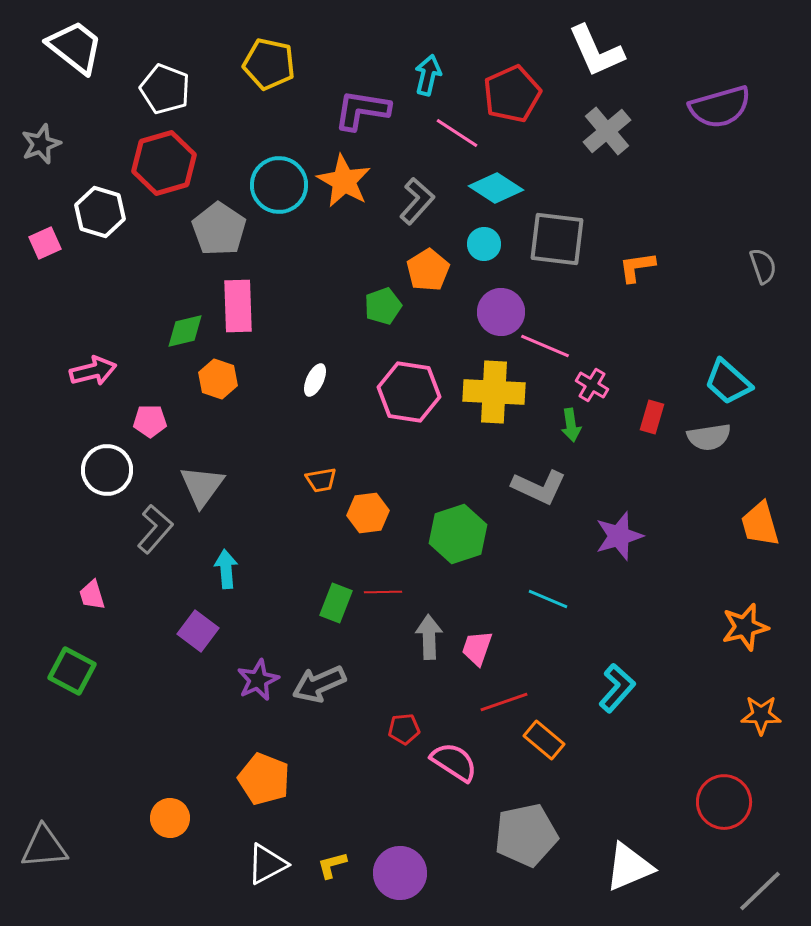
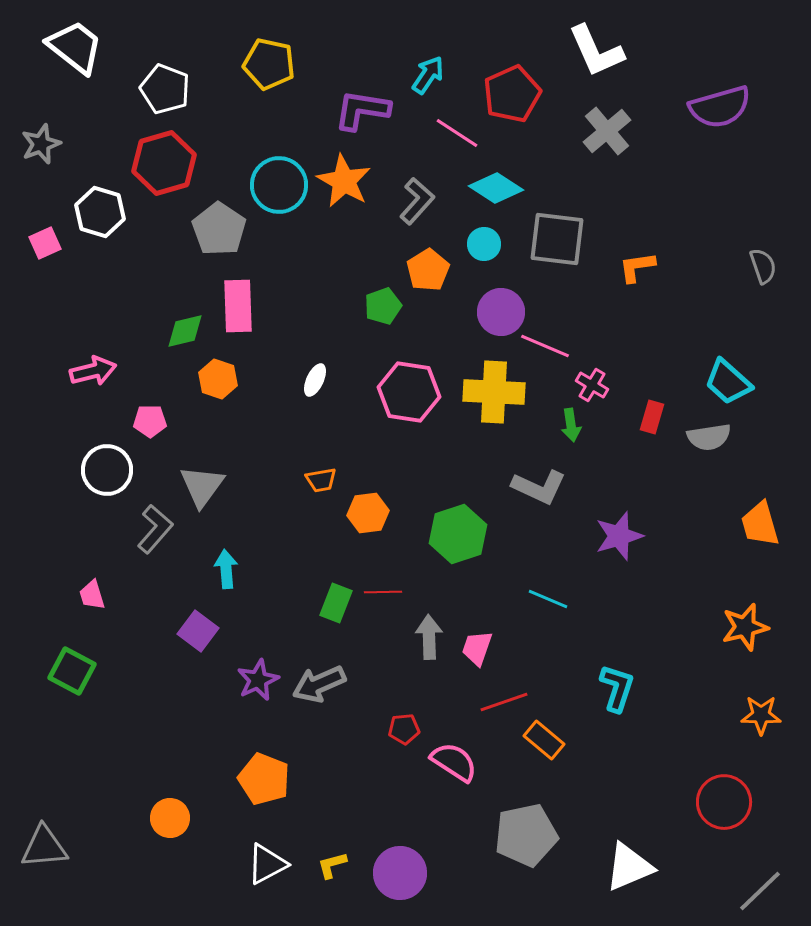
cyan arrow at (428, 75): rotated 21 degrees clockwise
cyan L-shape at (617, 688): rotated 24 degrees counterclockwise
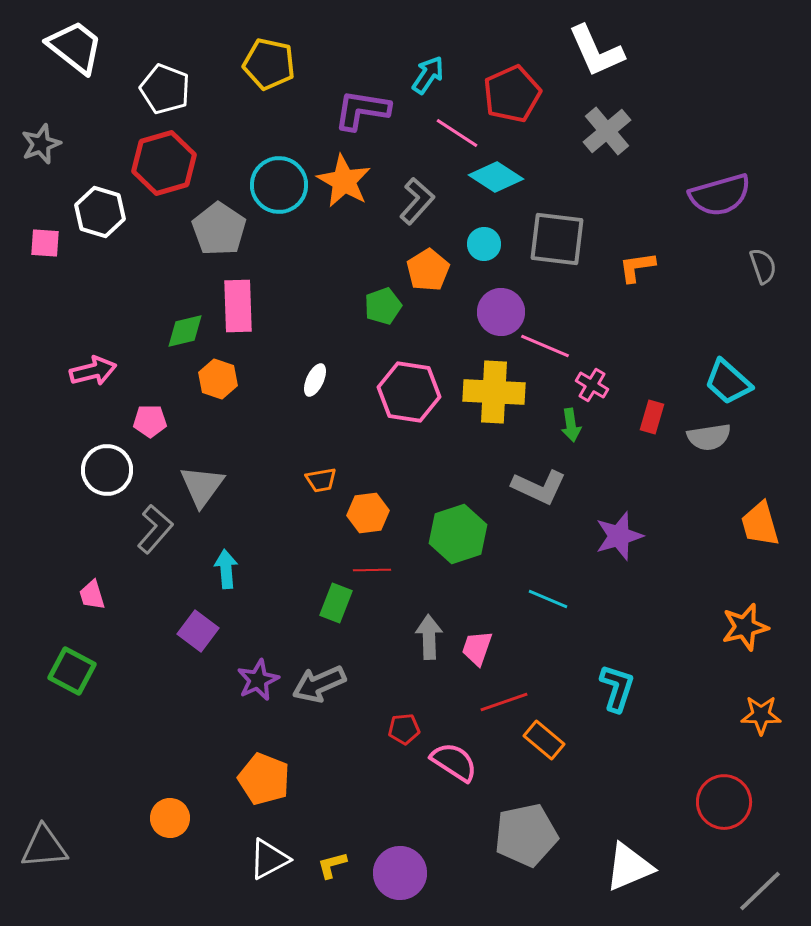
purple semicircle at (720, 107): moved 88 px down
cyan diamond at (496, 188): moved 11 px up
pink square at (45, 243): rotated 28 degrees clockwise
red line at (383, 592): moved 11 px left, 22 px up
white triangle at (267, 864): moved 2 px right, 5 px up
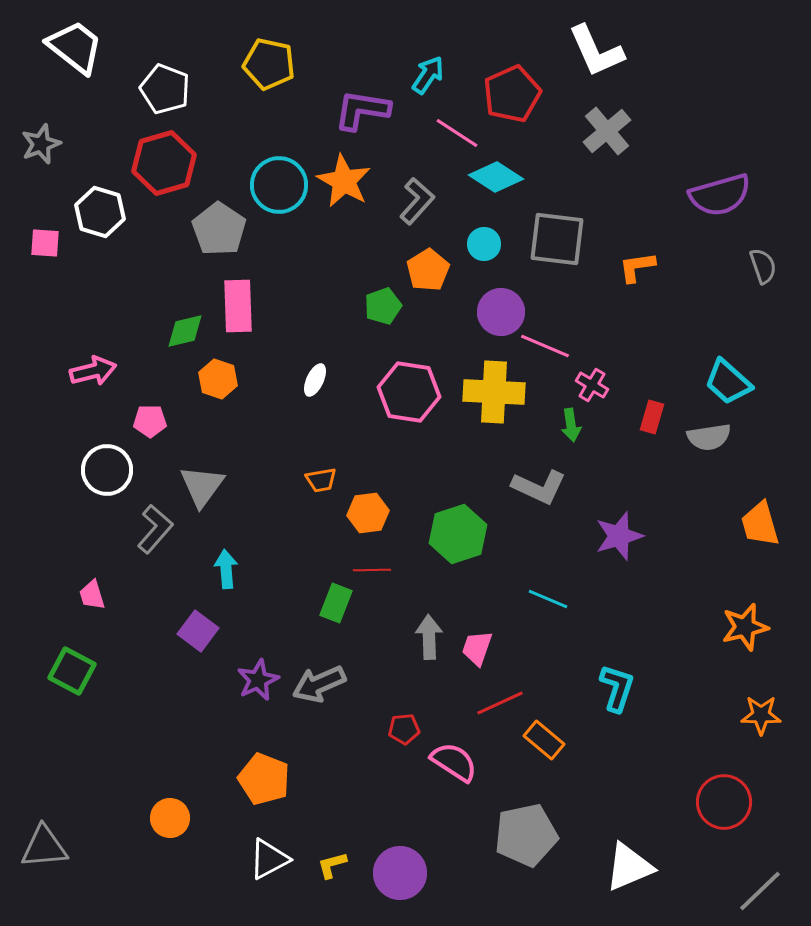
red line at (504, 702): moved 4 px left, 1 px down; rotated 6 degrees counterclockwise
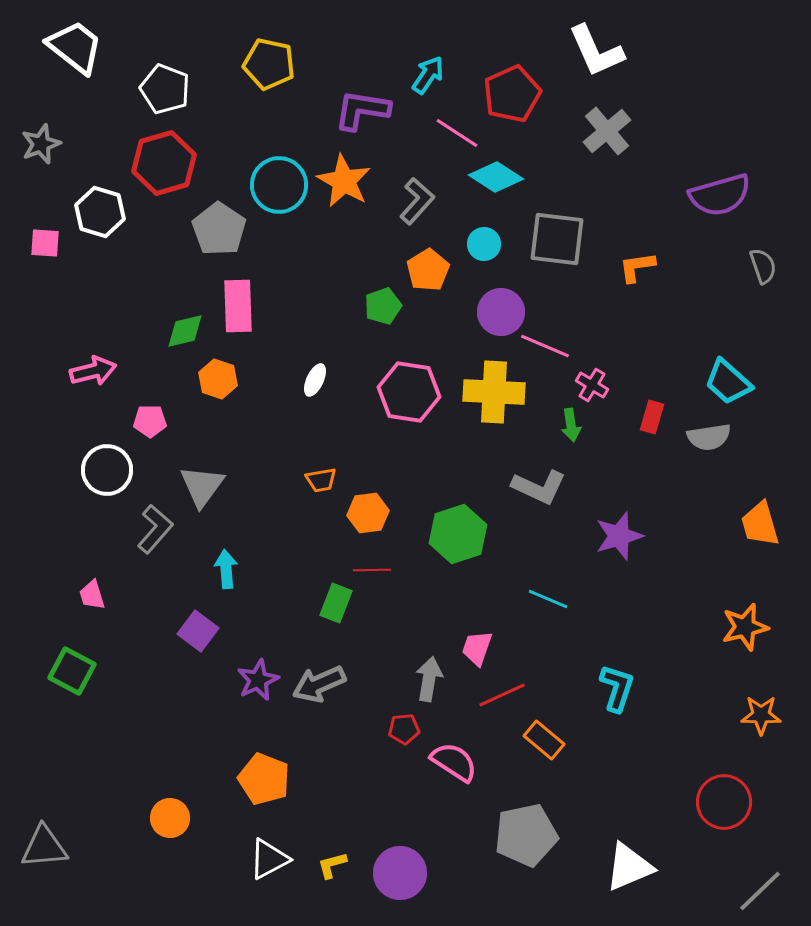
gray arrow at (429, 637): moved 42 px down; rotated 12 degrees clockwise
red line at (500, 703): moved 2 px right, 8 px up
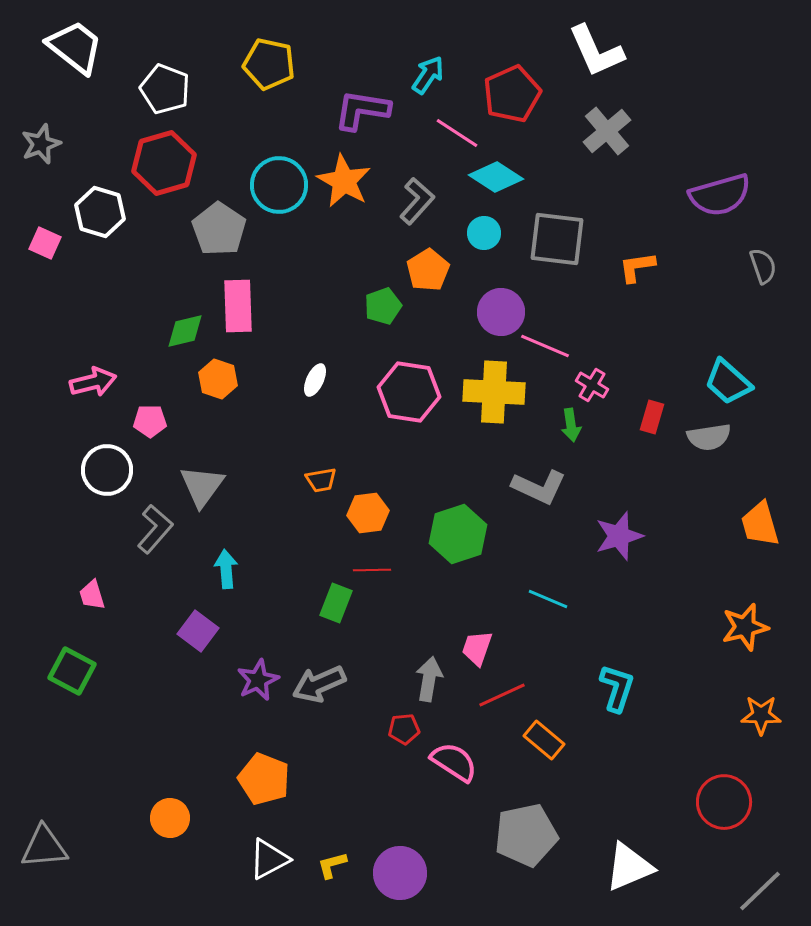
pink square at (45, 243): rotated 20 degrees clockwise
cyan circle at (484, 244): moved 11 px up
pink arrow at (93, 371): moved 11 px down
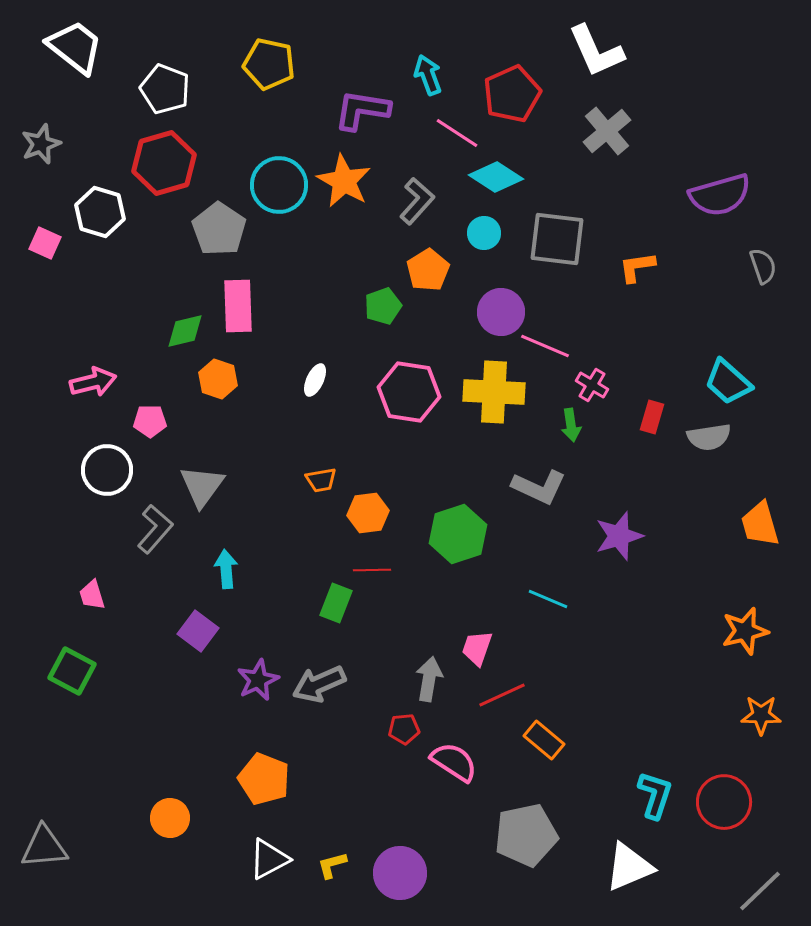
cyan arrow at (428, 75): rotated 54 degrees counterclockwise
orange star at (745, 627): moved 4 px down
cyan L-shape at (617, 688): moved 38 px right, 107 px down
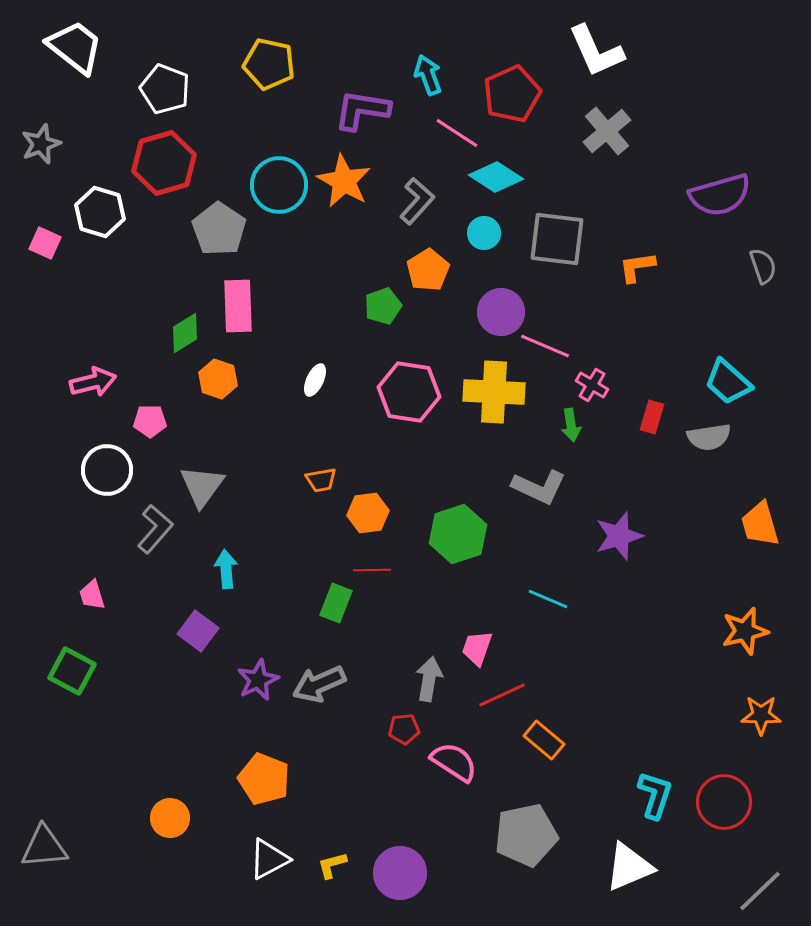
green diamond at (185, 331): moved 2 px down; rotated 18 degrees counterclockwise
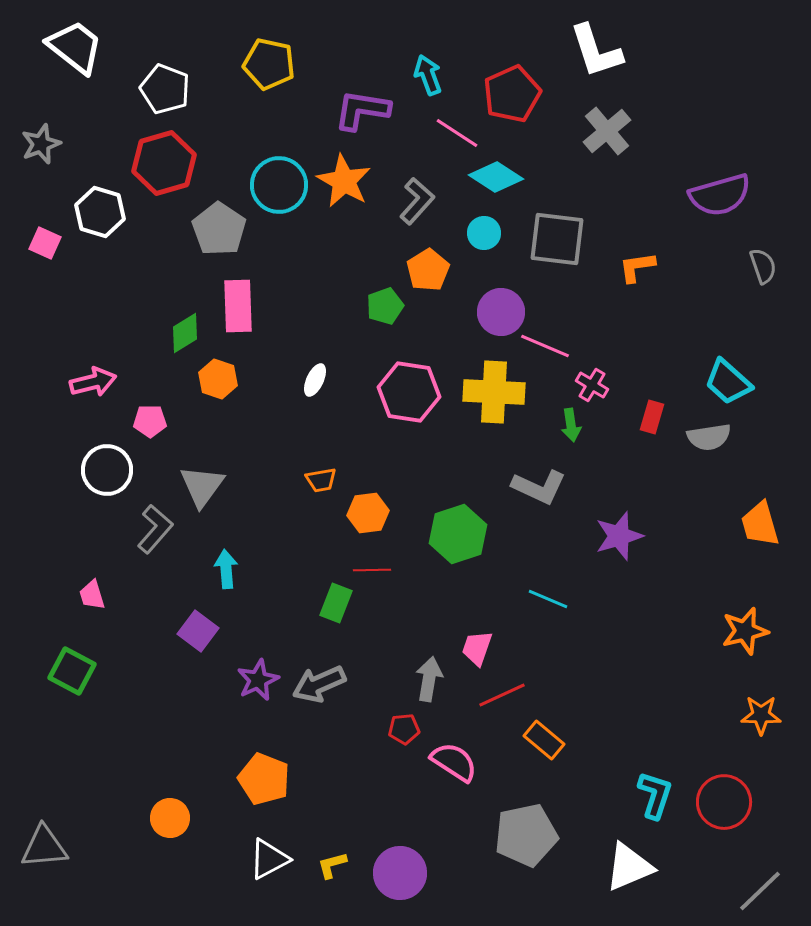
white L-shape at (596, 51): rotated 6 degrees clockwise
green pentagon at (383, 306): moved 2 px right
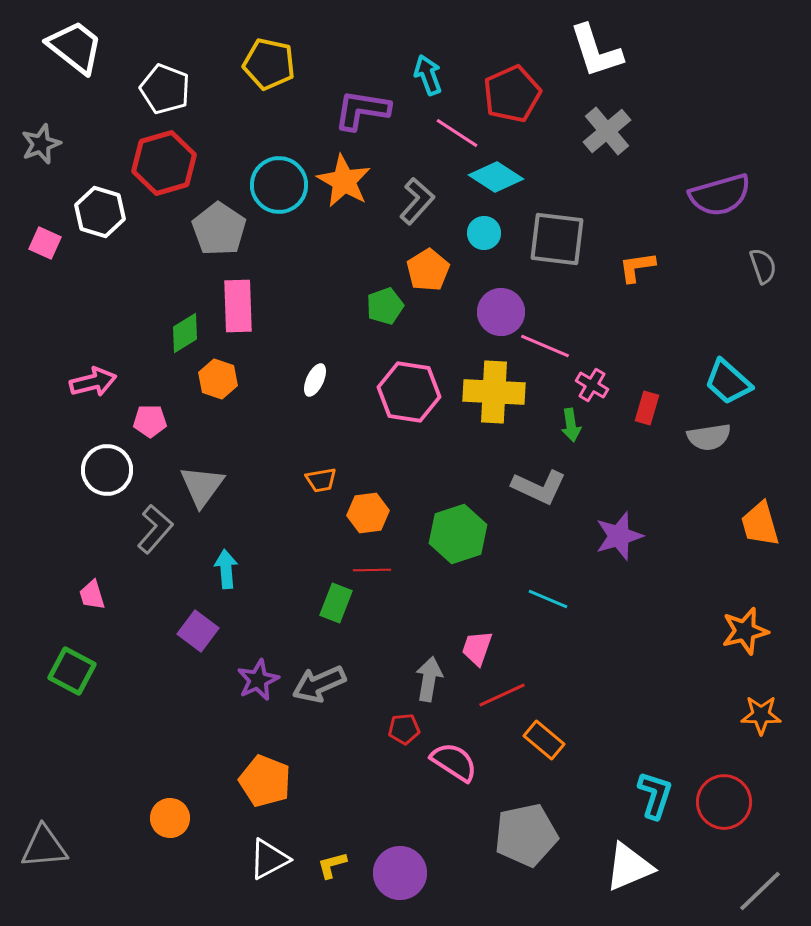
red rectangle at (652, 417): moved 5 px left, 9 px up
orange pentagon at (264, 779): moved 1 px right, 2 px down
